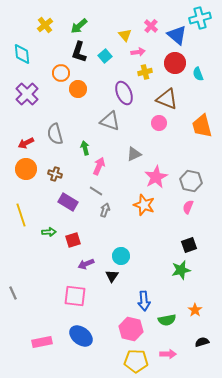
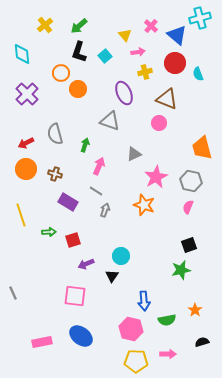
orange trapezoid at (202, 126): moved 22 px down
green arrow at (85, 148): moved 3 px up; rotated 32 degrees clockwise
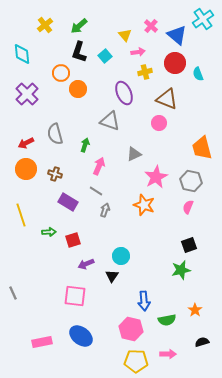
cyan cross at (200, 18): moved 3 px right, 1 px down; rotated 20 degrees counterclockwise
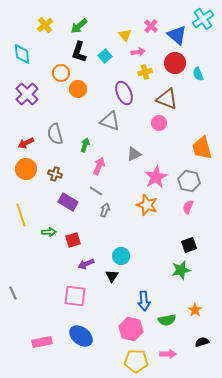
gray hexagon at (191, 181): moved 2 px left
orange star at (144, 205): moved 3 px right
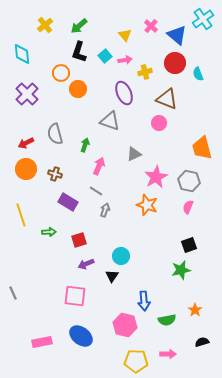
pink arrow at (138, 52): moved 13 px left, 8 px down
red square at (73, 240): moved 6 px right
pink hexagon at (131, 329): moved 6 px left, 4 px up
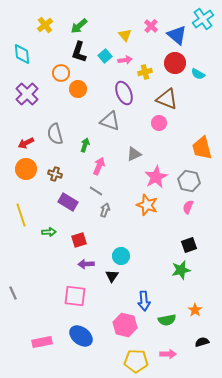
cyan semicircle at (198, 74): rotated 40 degrees counterclockwise
purple arrow at (86, 264): rotated 21 degrees clockwise
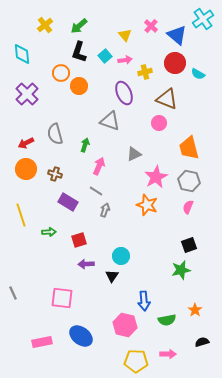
orange circle at (78, 89): moved 1 px right, 3 px up
orange trapezoid at (202, 148): moved 13 px left
pink square at (75, 296): moved 13 px left, 2 px down
